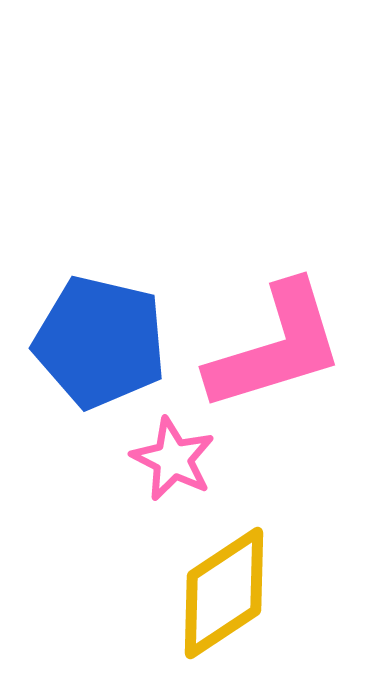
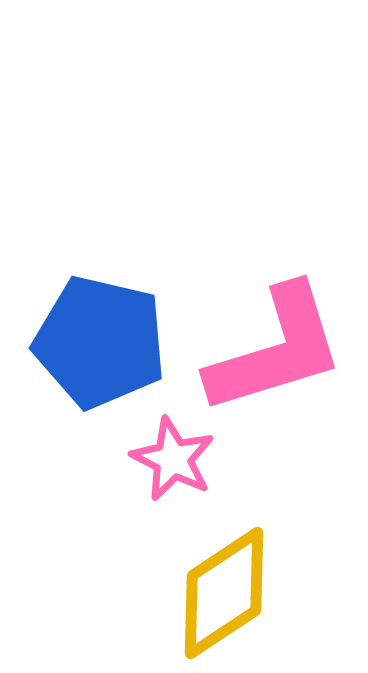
pink L-shape: moved 3 px down
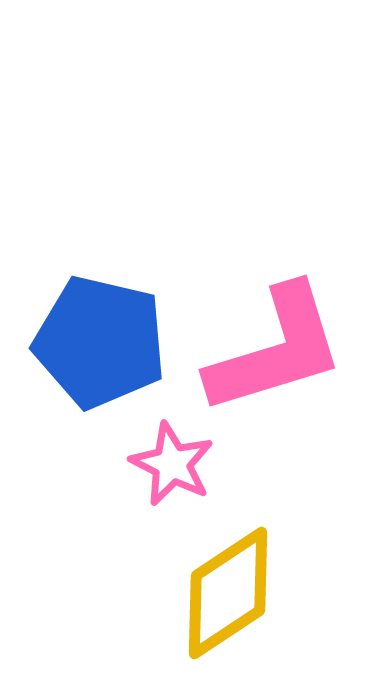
pink star: moved 1 px left, 5 px down
yellow diamond: moved 4 px right
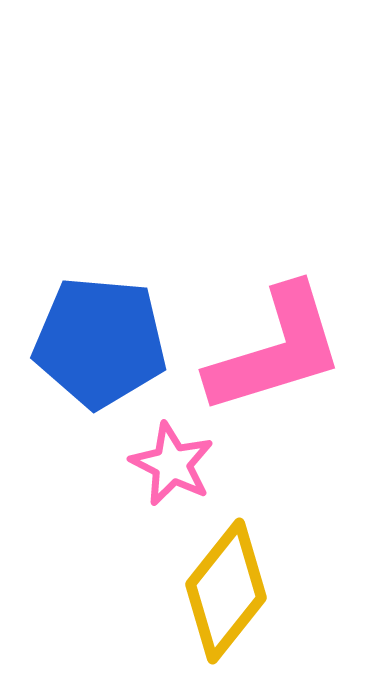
blue pentagon: rotated 8 degrees counterclockwise
yellow diamond: moved 2 px left, 2 px up; rotated 18 degrees counterclockwise
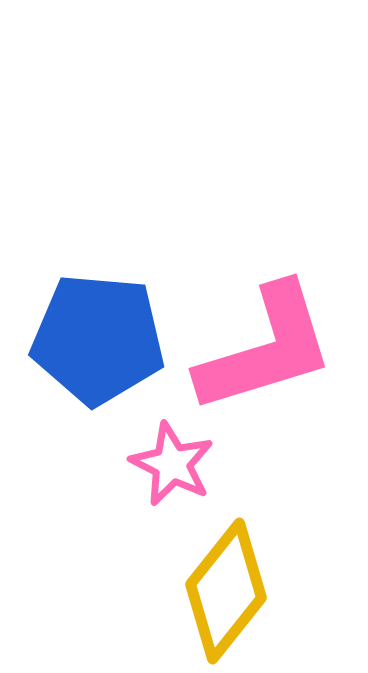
blue pentagon: moved 2 px left, 3 px up
pink L-shape: moved 10 px left, 1 px up
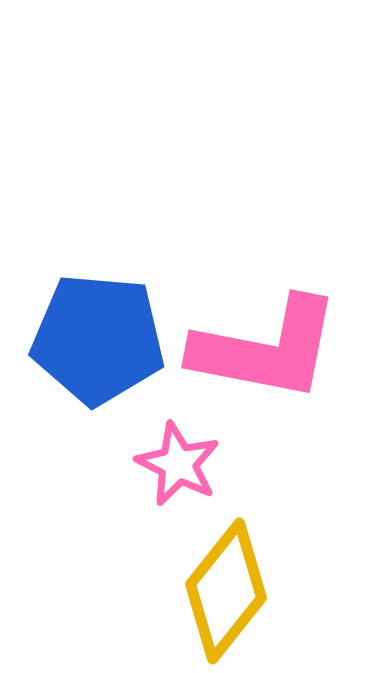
pink L-shape: rotated 28 degrees clockwise
pink star: moved 6 px right
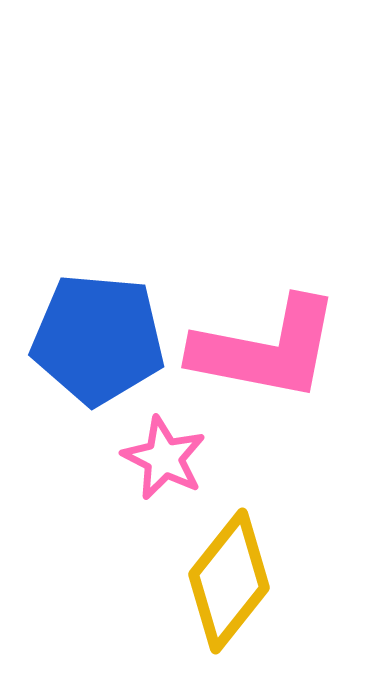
pink star: moved 14 px left, 6 px up
yellow diamond: moved 3 px right, 10 px up
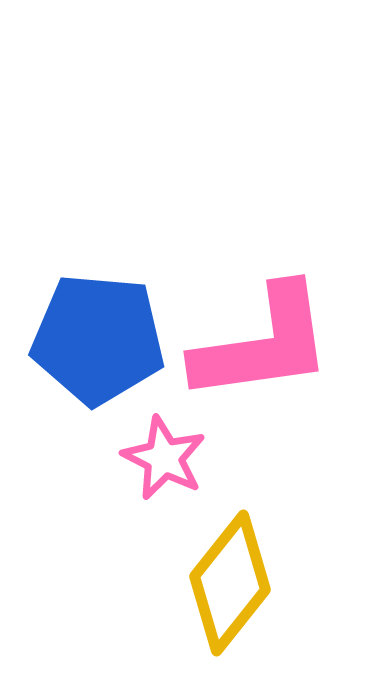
pink L-shape: moved 3 px left, 5 px up; rotated 19 degrees counterclockwise
yellow diamond: moved 1 px right, 2 px down
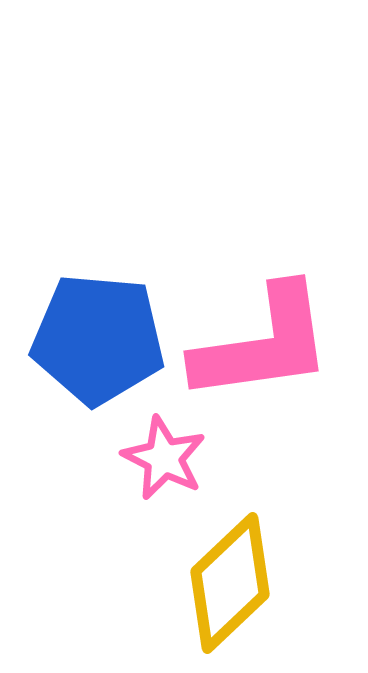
yellow diamond: rotated 8 degrees clockwise
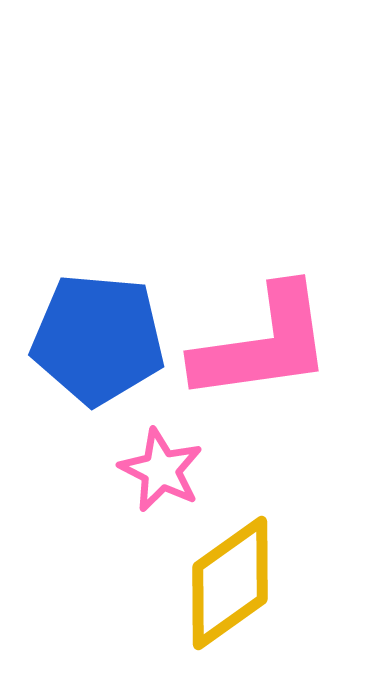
pink star: moved 3 px left, 12 px down
yellow diamond: rotated 8 degrees clockwise
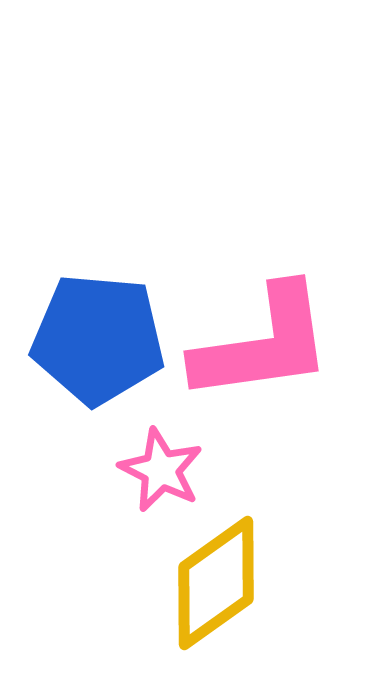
yellow diamond: moved 14 px left
